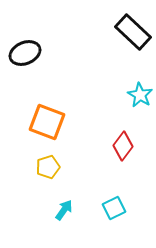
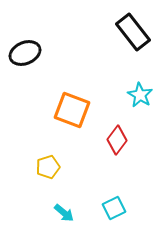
black rectangle: rotated 9 degrees clockwise
orange square: moved 25 px right, 12 px up
red diamond: moved 6 px left, 6 px up
cyan arrow: moved 3 px down; rotated 95 degrees clockwise
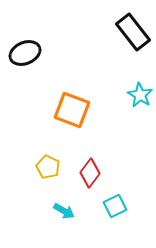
red diamond: moved 27 px left, 33 px down
yellow pentagon: rotated 30 degrees counterclockwise
cyan square: moved 1 px right, 2 px up
cyan arrow: moved 2 px up; rotated 10 degrees counterclockwise
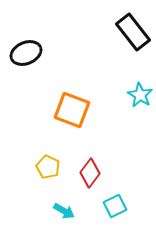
black ellipse: moved 1 px right
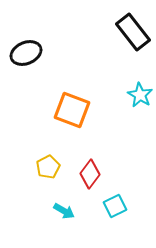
yellow pentagon: rotated 20 degrees clockwise
red diamond: moved 1 px down
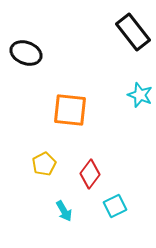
black ellipse: rotated 44 degrees clockwise
cyan star: rotated 10 degrees counterclockwise
orange square: moved 2 px left; rotated 15 degrees counterclockwise
yellow pentagon: moved 4 px left, 3 px up
cyan arrow: rotated 30 degrees clockwise
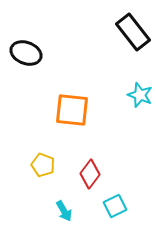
orange square: moved 2 px right
yellow pentagon: moved 1 px left, 1 px down; rotated 25 degrees counterclockwise
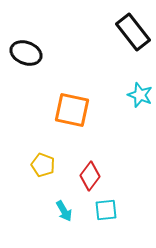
orange square: rotated 6 degrees clockwise
red diamond: moved 2 px down
cyan square: moved 9 px left, 4 px down; rotated 20 degrees clockwise
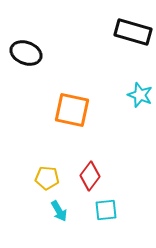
black rectangle: rotated 36 degrees counterclockwise
yellow pentagon: moved 4 px right, 13 px down; rotated 15 degrees counterclockwise
cyan arrow: moved 5 px left
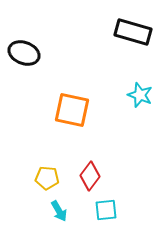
black ellipse: moved 2 px left
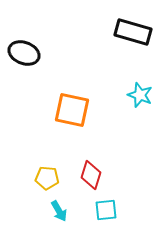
red diamond: moved 1 px right, 1 px up; rotated 20 degrees counterclockwise
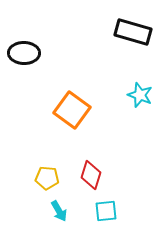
black ellipse: rotated 20 degrees counterclockwise
orange square: rotated 24 degrees clockwise
cyan square: moved 1 px down
